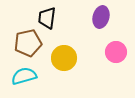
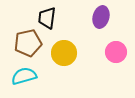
yellow circle: moved 5 px up
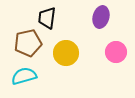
yellow circle: moved 2 px right
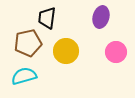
yellow circle: moved 2 px up
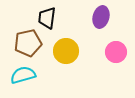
cyan semicircle: moved 1 px left, 1 px up
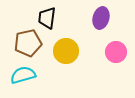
purple ellipse: moved 1 px down
